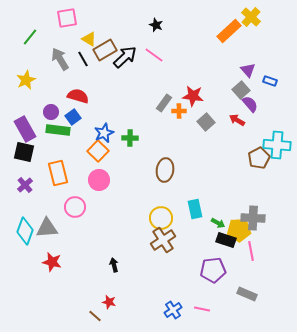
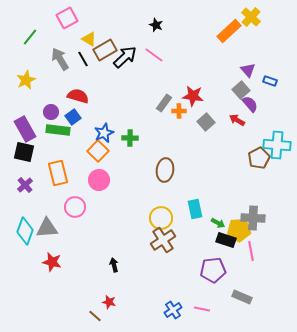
pink square at (67, 18): rotated 20 degrees counterclockwise
gray rectangle at (247, 294): moved 5 px left, 3 px down
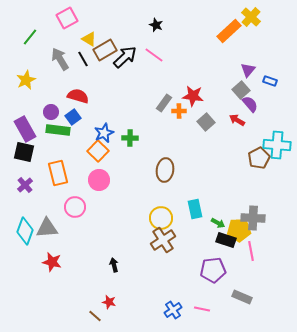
purple triangle at (248, 70): rotated 21 degrees clockwise
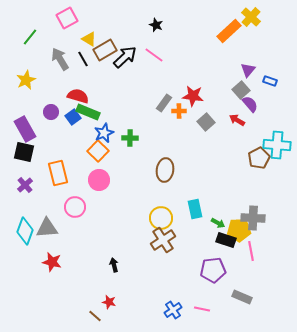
green rectangle at (58, 130): moved 30 px right, 18 px up; rotated 15 degrees clockwise
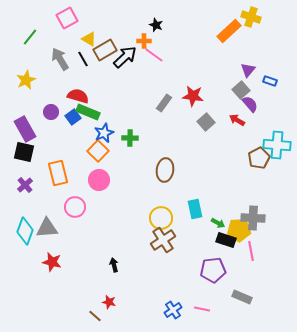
yellow cross at (251, 17): rotated 24 degrees counterclockwise
orange cross at (179, 111): moved 35 px left, 70 px up
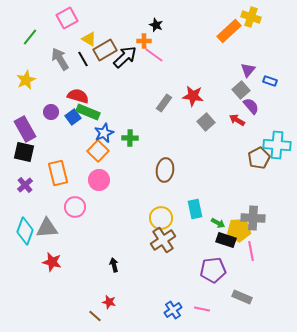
purple semicircle at (250, 104): moved 1 px right, 2 px down
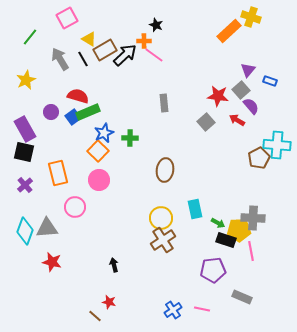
black arrow at (125, 57): moved 2 px up
red star at (193, 96): moved 25 px right
gray rectangle at (164, 103): rotated 42 degrees counterclockwise
green rectangle at (88, 112): rotated 45 degrees counterclockwise
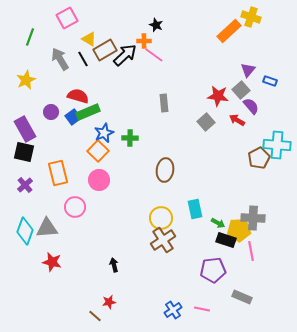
green line at (30, 37): rotated 18 degrees counterclockwise
red star at (109, 302): rotated 24 degrees counterclockwise
